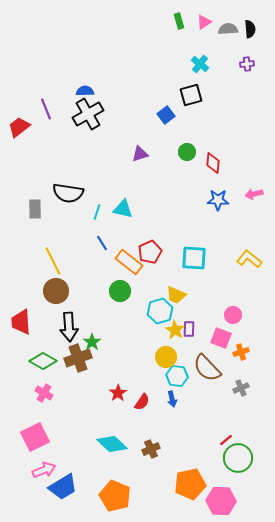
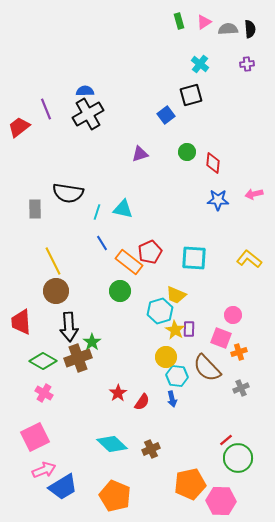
orange cross at (241, 352): moved 2 px left
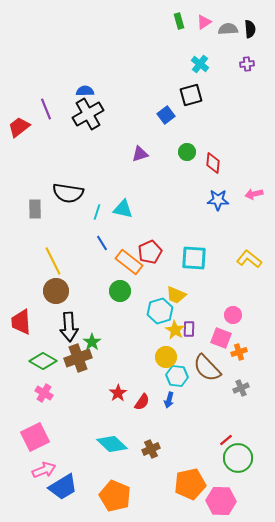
blue arrow at (172, 399): moved 3 px left, 1 px down; rotated 28 degrees clockwise
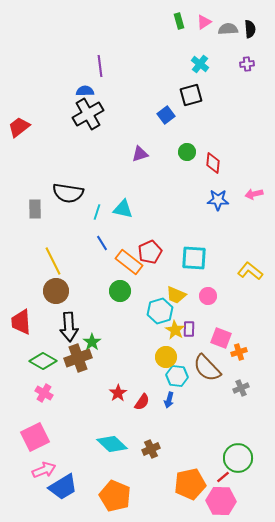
purple line at (46, 109): moved 54 px right, 43 px up; rotated 15 degrees clockwise
yellow L-shape at (249, 259): moved 1 px right, 12 px down
pink circle at (233, 315): moved 25 px left, 19 px up
red line at (226, 440): moved 3 px left, 37 px down
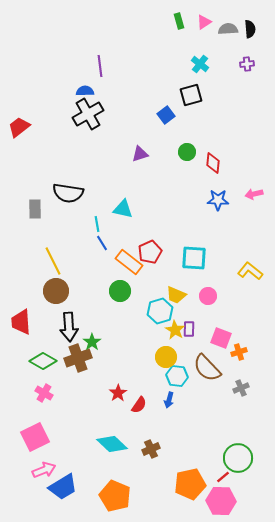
cyan line at (97, 212): moved 12 px down; rotated 28 degrees counterclockwise
red semicircle at (142, 402): moved 3 px left, 3 px down
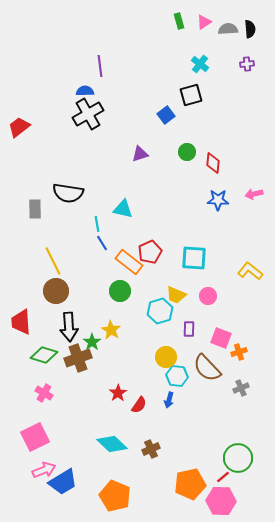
yellow star at (175, 330): moved 64 px left
green diamond at (43, 361): moved 1 px right, 6 px up; rotated 12 degrees counterclockwise
blue trapezoid at (63, 487): moved 5 px up
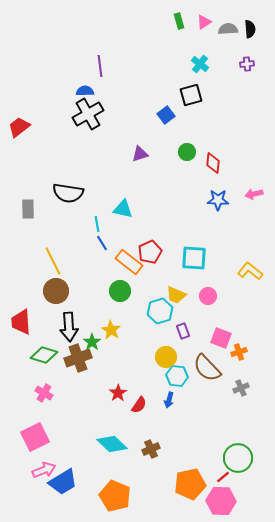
gray rectangle at (35, 209): moved 7 px left
purple rectangle at (189, 329): moved 6 px left, 2 px down; rotated 21 degrees counterclockwise
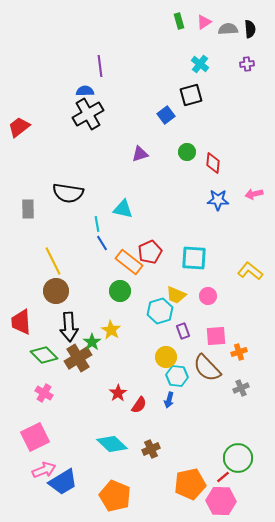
pink square at (221, 338): moved 5 px left, 2 px up; rotated 25 degrees counterclockwise
green diamond at (44, 355): rotated 28 degrees clockwise
brown cross at (78, 358): rotated 12 degrees counterclockwise
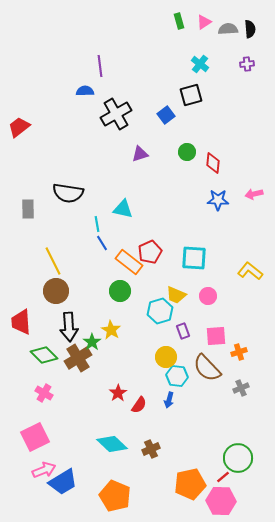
black cross at (88, 114): moved 28 px right
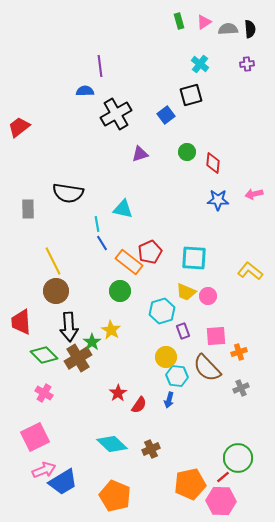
yellow trapezoid at (176, 295): moved 10 px right, 3 px up
cyan hexagon at (160, 311): moved 2 px right
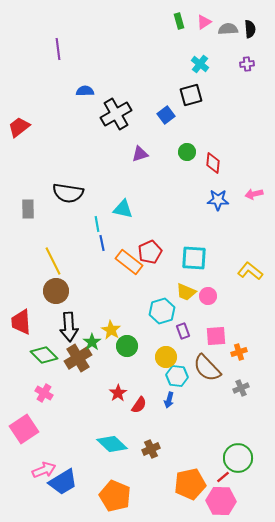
purple line at (100, 66): moved 42 px left, 17 px up
blue line at (102, 243): rotated 21 degrees clockwise
green circle at (120, 291): moved 7 px right, 55 px down
pink square at (35, 437): moved 11 px left, 8 px up; rotated 8 degrees counterclockwise
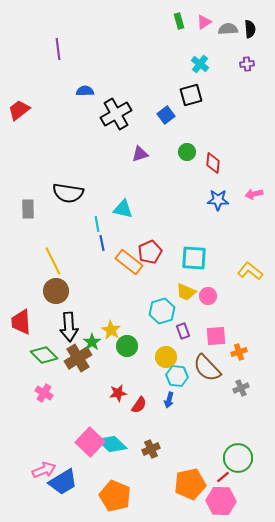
red trapezoid at (19, 127): moved 17 px up
red star at (118, 393): rotated 24 degrees clockwise
pink square at (24, 429): moved 66 px right, 13 px down; rotated 12 degrees counterclockwise
